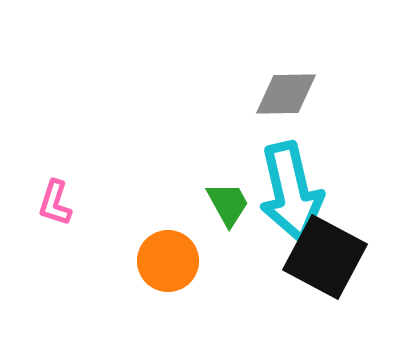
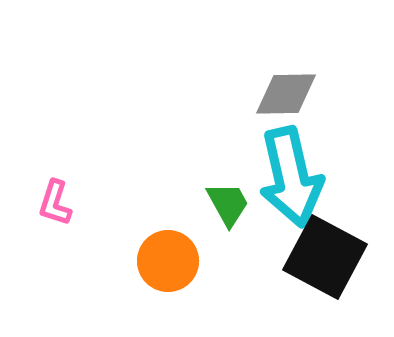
cyan arrow: moved 15 px up
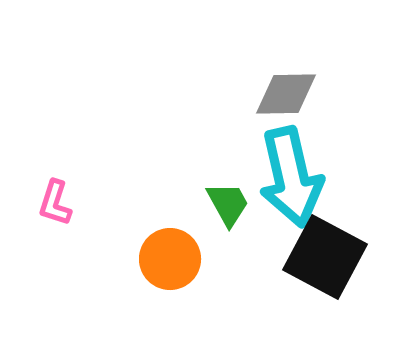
orange circle: moved 2 px right, 2 px up
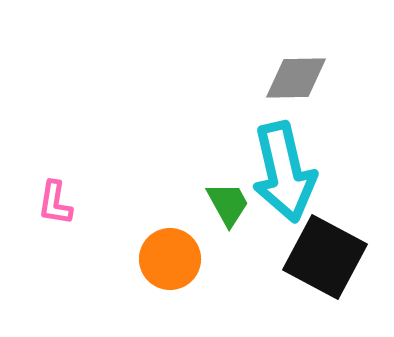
gray diamond: moved 10 px right, 16 px up
cyan arrow: moved 7 px left, 5 px up
pink L-shape: rotated 9 degrees counterclockwise
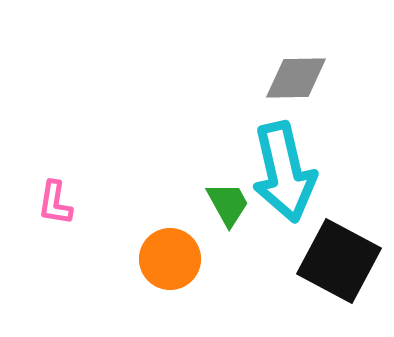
black square: moved 14 px right, 4 px down
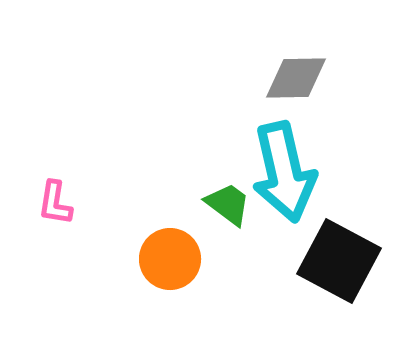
green trapezoid: rotated 24 degrees counterclockwise
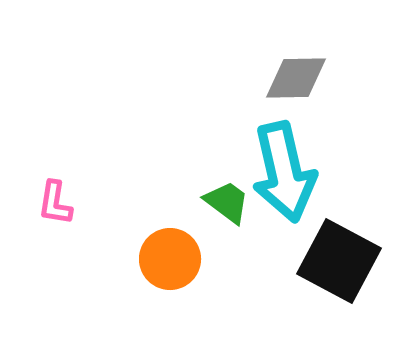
green trapezoid: moved 1 px left, 2 px up
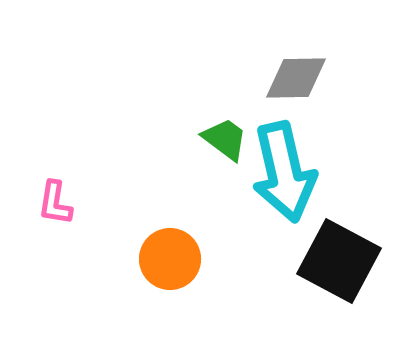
green trapezoid: moved 2 px left, 63 px up
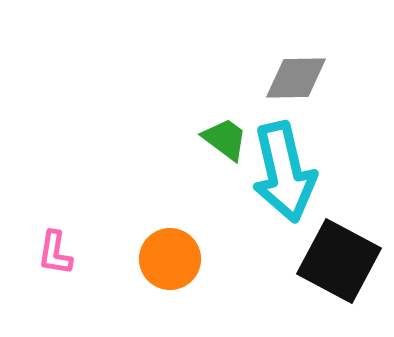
pink L-shape: moved 50 px down
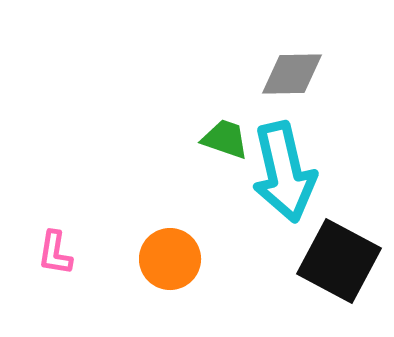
gray diamond: moved 4 px left, 4 px up
green trapezoid: rotated 18 degrees counterclockwise
